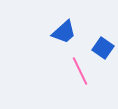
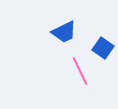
blue trapezoid: rotated 16 degrees clockwise
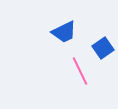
blue square: rotated 20 degrees clockwise
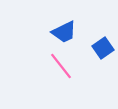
pink line: moved 19 px left, 5 px up; rotated 12 degrees counterclockwise
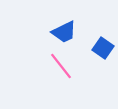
blue square: rotated 20 degrees counterclockwise
